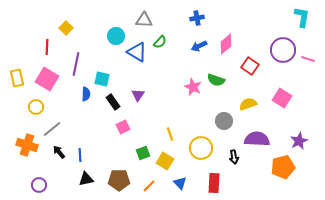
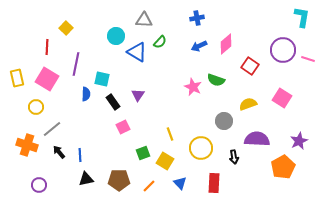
orange pentagon at (283, 167): rotated 15 degrees counterclockwise
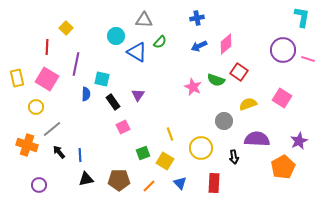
red square at (250, 66): moved 11 px left, 6 px down
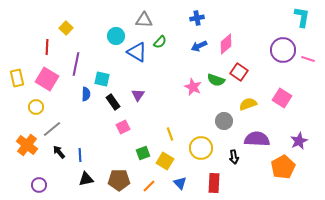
orange cross at (27, 145): rotated 20 degrees clockwise
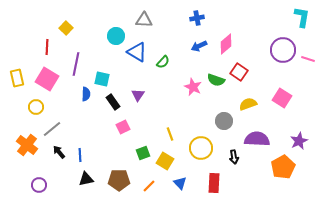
green semicircle at (160, 42): moved 3 px right, 20 px down
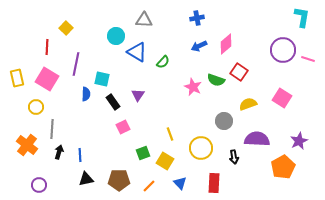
gray line at (52, 129): rotated 48 degrees counterclockwise
black arrow at (59, 152): rotated 56 degrees clockwise
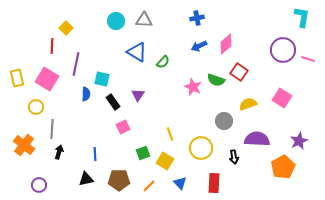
cyan circle at (116, 36): moved 15 px up
red line at (47, 47): moved 5 px right, 1 px up
orange cross at (27, 145): moved 3 px left
blue line at (80, 155): moved 15 px right, 1 px up
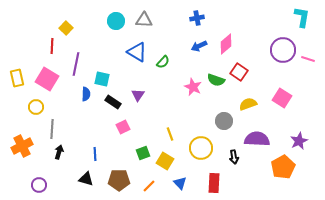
black rectangle at (113, 102): rotated 21 degrees counterclockwise
orange cross at (24, 145): moved 2 px left, 1 px down; rotated 25 degrees clockwise
black triangle at (86, 179): rotated 28 degrees clockwise
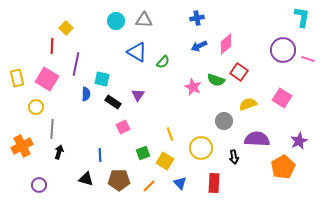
blue line at (95, 154): moved 5 px right, 1 px down
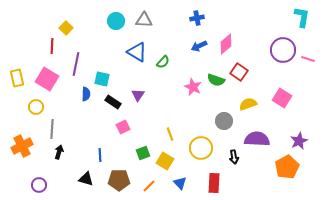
orange pentagon at (283, 167): moved 4 px right
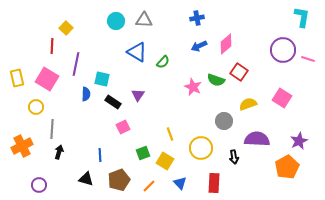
brown pentagon at (119, 180): rotated 20 degrees counterclockwise
